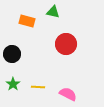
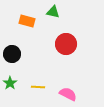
green star: moved 3 px left, 1 px up
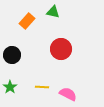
orange rectangle: rotated 63 degrees counterclockwise
red circle: moved 5 px left, 5 px down
black circle: moved 1 px down
green star: moved 4 px down
yellow line: moved 4 px right
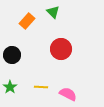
green triangle: rotated 32 degrees clockwise
yellow line: moved 1 px left
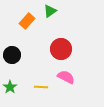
green triangle: moved 3 px left, 1 px up; rotated 40 degrees clockwise
pink semicircle: moved 2 px left, 17 px up
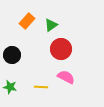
green triangle: moved 1 px right, 14 px down
green star: rotated 24 degrees counterclockwise
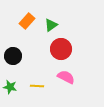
black circle: moved 1 px right, 1 px down
yellow line: moved 4 px left, 1 px up
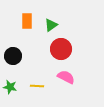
orange rectangle: rotated 42 degrees counterclockwise
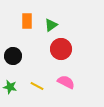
pink semicircle: moved 5 px down
yellow line: rotated 24 degrees clockwise
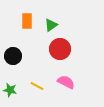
red circle: moved 1 px left
green star: moved 3 px down
